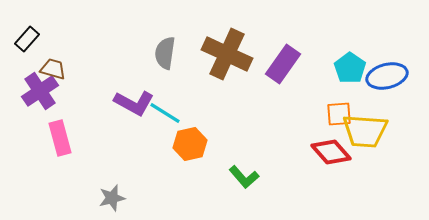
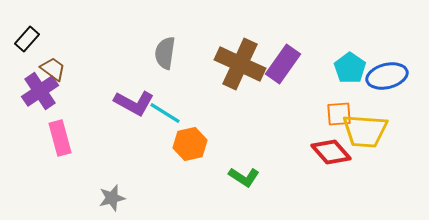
brown cross: moved 13 px right, 10 px down
brown trapezoid: rotated 20 degrees clockwise
green L-shape: rotated 16 degrees counterclockwise
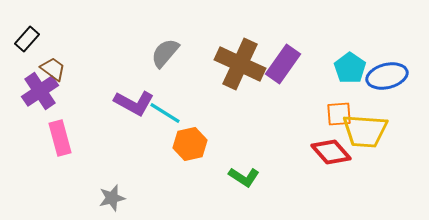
gray semicircle: rotated 32 degrees clockwise
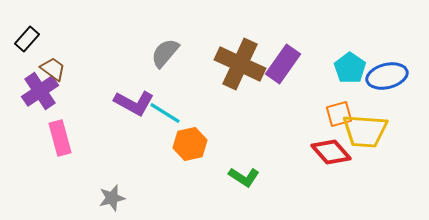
orange square: rotated 12 degrees counterclockwise
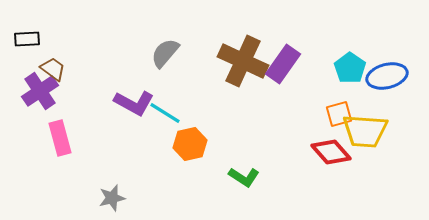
black rectangle: rotated 45 degrees clockwise
brown cross: moved 3 px right, 3 px up
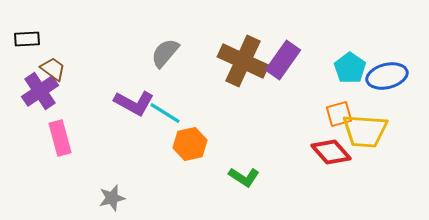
purple rectangle: moved 4 px up
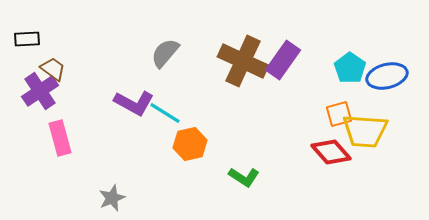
gray star: rotated 8 degrees counterclockwise
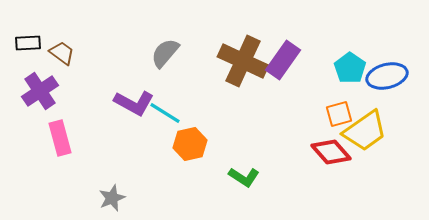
black rectangle: moved 1 px right, 4 px down
brown trapezoid: moved 9 px right, 16 px up
yellow trapezoid: rotated 39 degrees counterclockwise
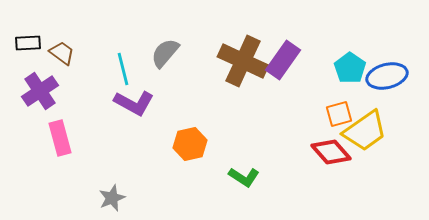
cyan line: moved 42 px left, 44 px up; rotated 44 degrees clockwise
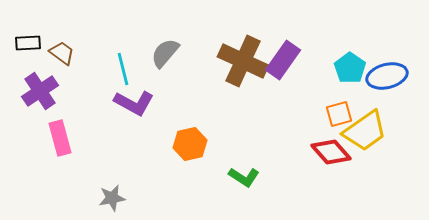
gray star: rotated 12 degrees clockwise
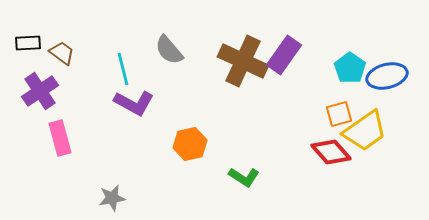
gray semicircle: moved 4 px right, 3 px up; rotated 80 degrees counterclockwise
purple rectangle: moved 1 px right, 5 px up
